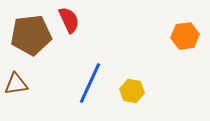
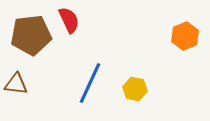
orange hexagon: rotated 16 degrees counterclockwise
brown triangle: rotated 15 degrees clockwise
yellow hexagon: moved 3 px right, 2 px up
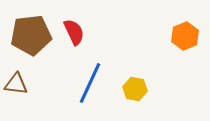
red semicircle: moved 5 px right, 12 px down
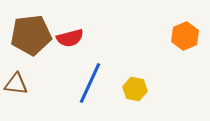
red semicircle: moved 4 px left, 6 px down; rotated 100 degrees clockwise
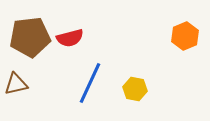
brown pentagon: moved 1 px left, 2 px down
brown triangle: rotated 20 degrees counterclockwise
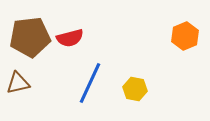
brown triangle: moved 2 px right, 1 px up
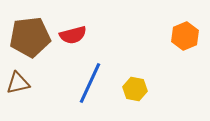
red semicircle: moved 3 px right, 3 px up
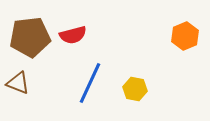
brown triangle: rotated 35 degrees clockwise
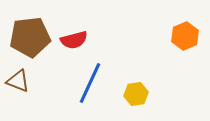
red semicircle: moved 1 px right, 5 px down
brown triangle: moved 2 px up
yellow hexagon: moved 1 px right, 5 px down; rotated 20 degrees counterclockwise
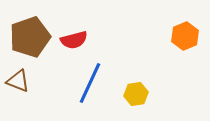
brown pentagon: rotated 12 degrees counterclockwise
